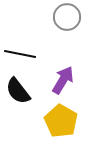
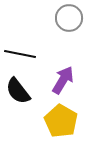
gray circle: moved 2 px right, 1 px down
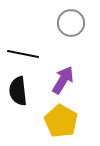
gray circle: moved 2 px right, 5 px down
black line: moved 3 px right
black semicircle: rotated 32 degrees clockwise
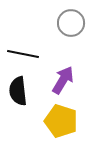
yellow pentagon: rotated 12 degrees counterclockwise
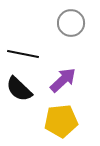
purple arrow: rotated 16 degrees clockwise
black semicircle: moved 1 px right, 2 px up; rotated 40 degrees counterclockwise
yellow pentagon: rotated 24 degrees counterclockwise
